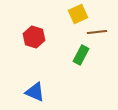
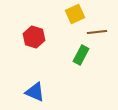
yellow square: moved 3 px left
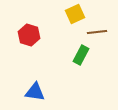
red hexagon: moved 5 px left, 2 px up
blue triangle: rotated 15 degrees counterclockwise
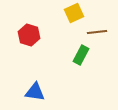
yellow square: moved 1 px left, 1 px up
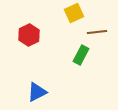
red hexagon: rotated 15 degrees clockwise
blue triangle: moved 2 px right; rotated 35 degrees counterclockwise
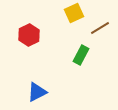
brown line: moved 3 px right, 4 px up; rotated 24 degrees counterclockwise
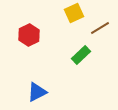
green rectangle: rotated 18 degrees clockwise
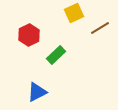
green rectangle: moved 25 px left
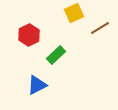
blue triangle: moved 7 px up
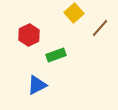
yellow square: rotated 18 degrees counterclockwise
brown line: rotated 18 degrees counterclockwise
green rectangle: rotated 24 degrees clockwise
